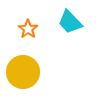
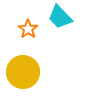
cyan trapezoid: moved 10 px left, 5 px up
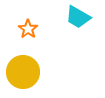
cyan trapezoid: moved 18 px right; rotated 16 degrees counterclockwise
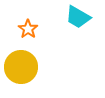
yellow circle: moved 2 px left, 5 px up
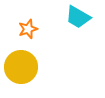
orange star: rotated 18 degrees clockwise
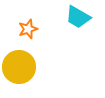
yellow circle: moved 2 px left
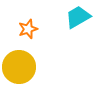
cyan trapezoid: rotated 120 degrees clockwise
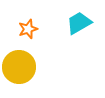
cyan trapezoid: moved 1 px right, 6 px down
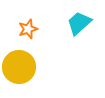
cyan trapezoid: rotated 12 degrees counterclockwise
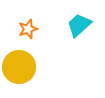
cyan trapezoid: moved 2 px down
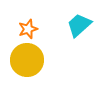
yellow circle: moved 8 px right, 7 px up
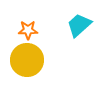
orange star: moved 1 px down; rotated 18 degrees clockwise
